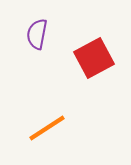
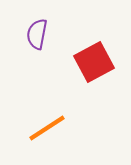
red square: moved 4 px down
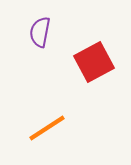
purple semicircle: moved 3 px right, 2 px up
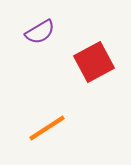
purple semicircle: rotated 132 degrees counterclockwise
